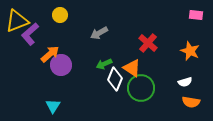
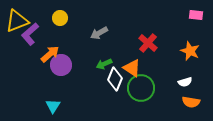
yellow circle: moved 3 px down
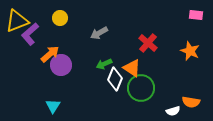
white semicircle: moved 12 px left, 29 px down
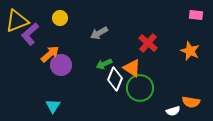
green circle: moved 1 px left
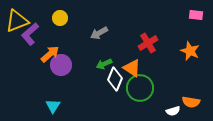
red cross: rotated 18 degrees clockwise
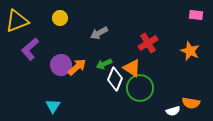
purple L-shape: moved 15 px down
orange arrow: moved 27 px right, 13 px down
orange semicircle: moved 1 px down
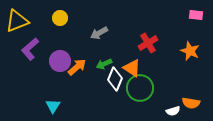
purple circle: moved 1 px left, 4 px up
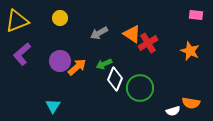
purple L-shape: moved 8 px left, 5 px down
orange triangle: moved 34 px up
